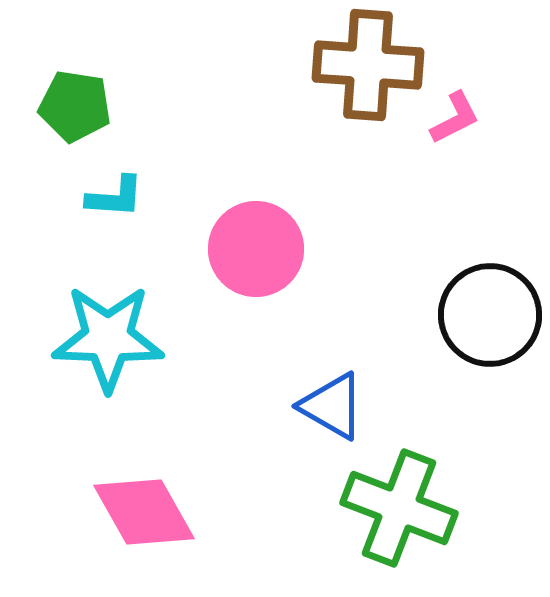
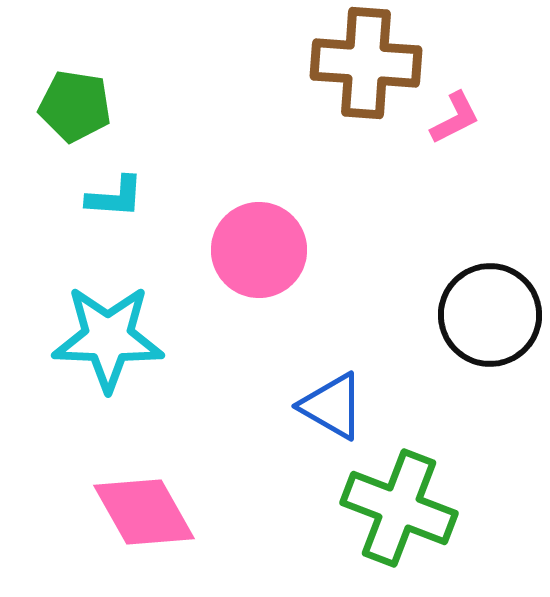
brown cross: moved 2 px left, 2 px up
pink circle: moved 3 px right, 1 px down
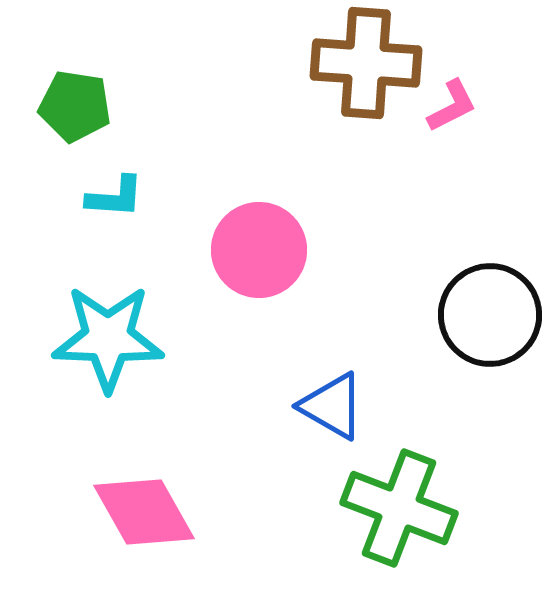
pink L-shape: moved 3 px left, 12 px up
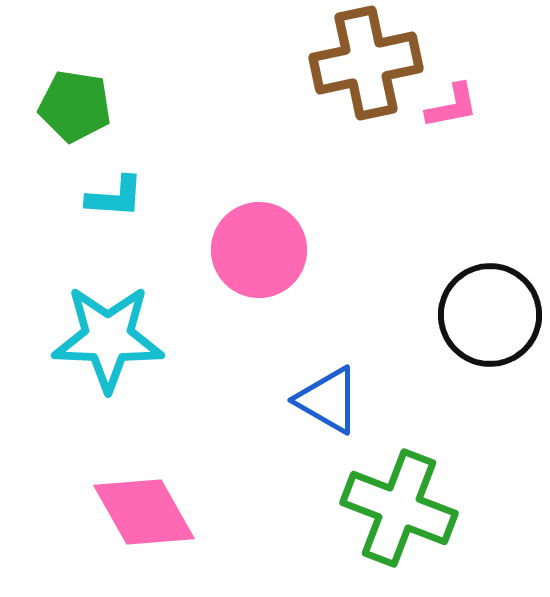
brown cross: rotated 16 degrees counterclockwise
pink L-shape: rotated 16 degrees clockwise
blue triangle: moved 4 px left, 6 px up
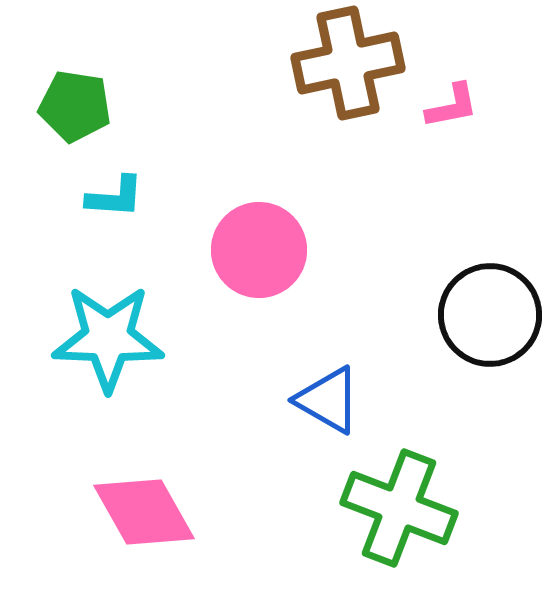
brown cross: moved 18 px left
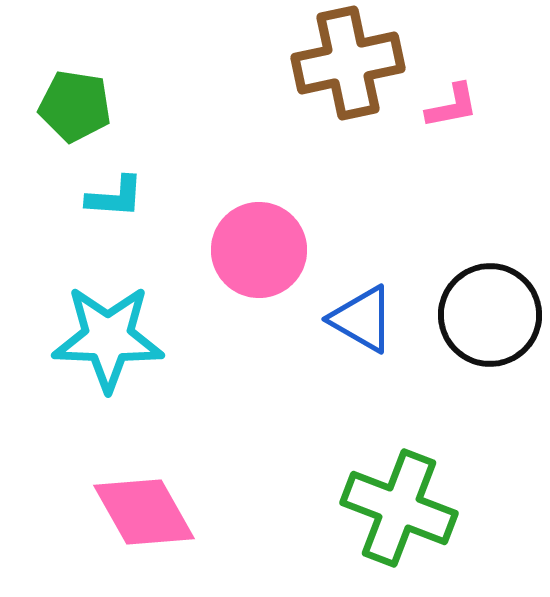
blue triangle: moved 34 px right, 81 px up
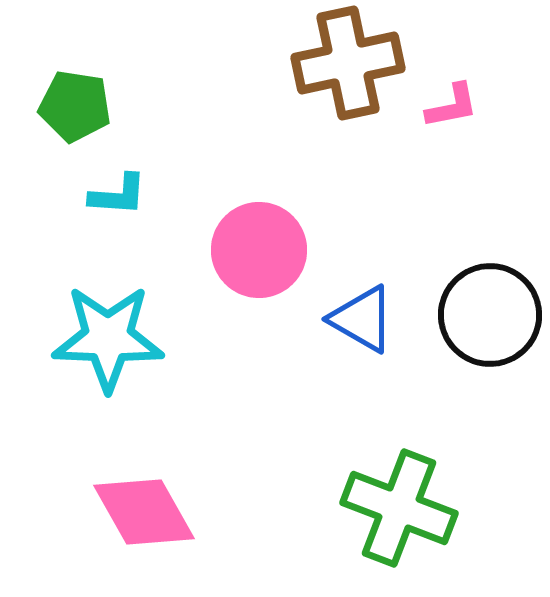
cyan L-shape: moved 3 px right, 2 px up
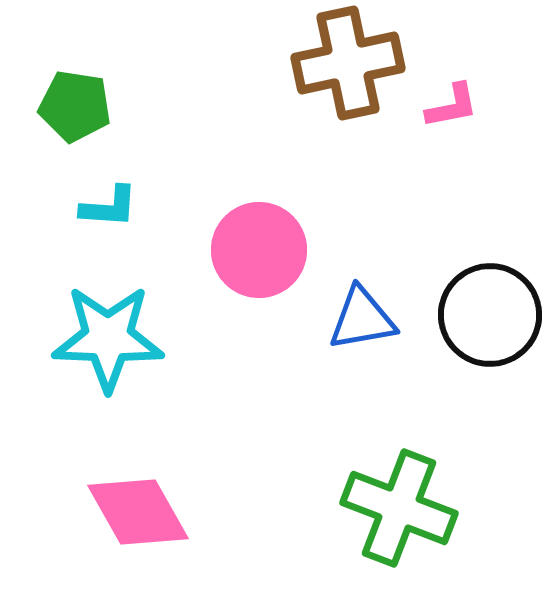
cyan L-shape: moved 9 px left, 12 px down
blue triangle: rotated 40 degrees counterclockwise
pink diamond: moved 6 px left
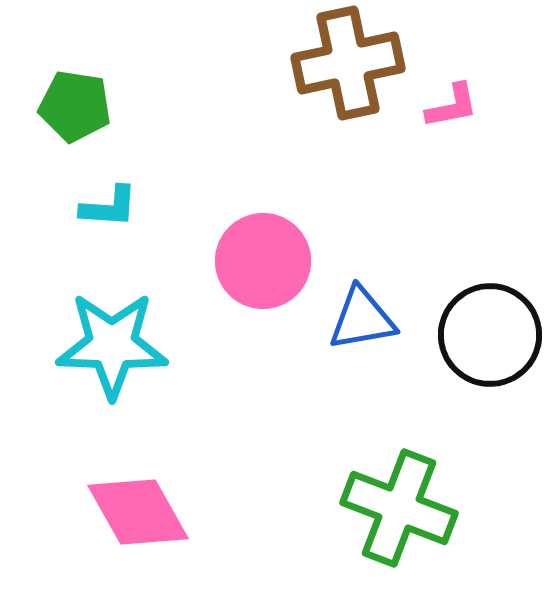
pink circle: moved 4 px right, 11 px down
black circle: moved 20 px down
cyan star: moved 4 px right, 7 px down
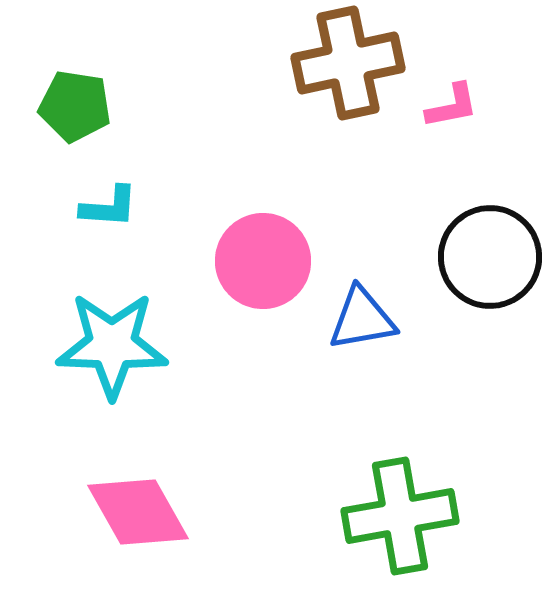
black circle: moved 78 px up
green cross: moved 1 px right, 8 px down; rotated 31 degrees counterclockwise
